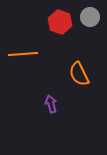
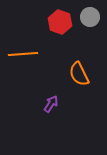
purple arrow: rotated 48 degrees clockwise
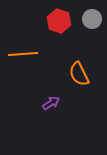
gray circle: moved 2 px right, 2 px down
red hexagon: moved 1 px left, 1 px up
purple arrow: moved 1 px up; rotated 24 degrees clockwise
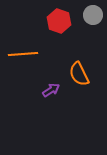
gray circle: moved 1 px right, 4 px up
purple arrow: moved 13 px up
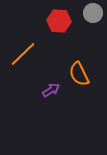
gray circle: moved 2 px up
red hexagon: rotated 15 degrees counterclockwise
orange line: rotated 40 degrees counterclockwise
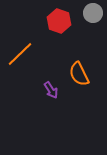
red hexagon: rotated 15 degrees clockwise
orange line: moved 3 px left
purple arrow: rotated 90 degrees clockwise
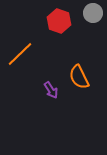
orange semicircle: moved 3 px down
